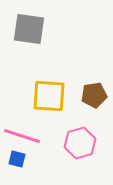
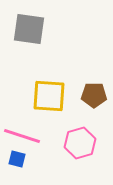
brown pentagon: rotated 10 degrees clockwise
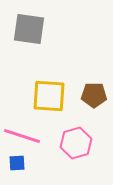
pink hexagon: moved 4 px left
blue square: moved 4 px down; rotated 18 degrees counterclockwise
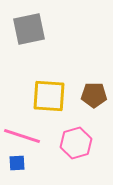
gray square: rotated 20 degrees counterclockwise
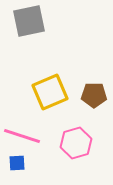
gray square: moved 8 px up
yellow square: moved 1 px right, 4 px up; rotated 27 degrees counterclockwise
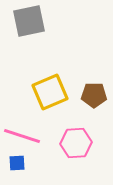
pink hexagon: rotated 12 degrees clockwise
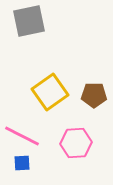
yellow square: rotated 12 degrees counterclockwise
pink line: rotated 9 degrees clockwise
blue square: moved 5 px right
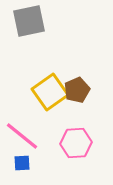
brown pentagon: moved 17 px left, 5 px up; rotated 25 degrees counterclockwise
pink line: rotated 12 degrees clockwise
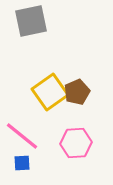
gray square: moved 2 px right
brown pentagon: moved 2 px down
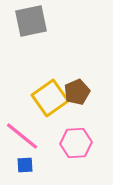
yellow square: moved 6 px down
blue square: moved 3 px right, 2 px down
